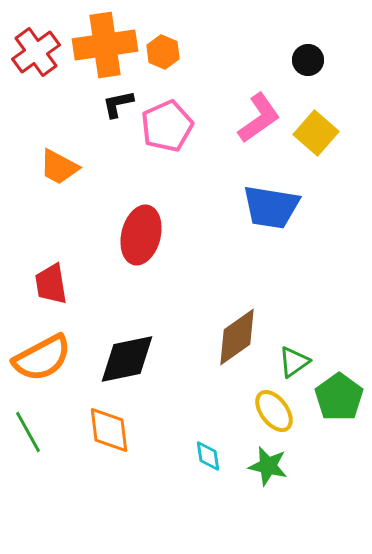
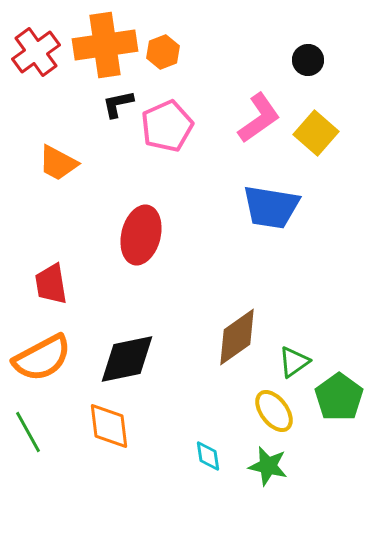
orange hexagon: rotated 16 degrees clockwise
orange trapezoid: moved 1 px left, 4 px up
orange diamond: moved 4 px up
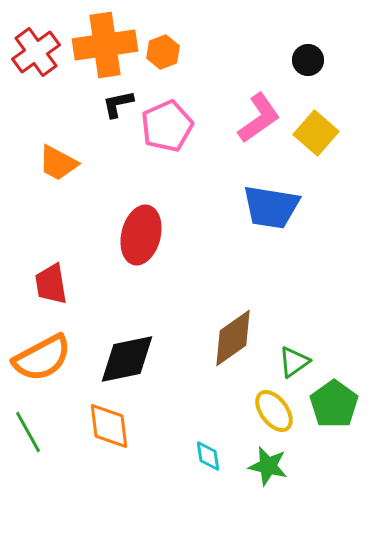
brown diamond: moved 4 px left, 1 px down
green pentagon: moved 5 px left, 7 px down
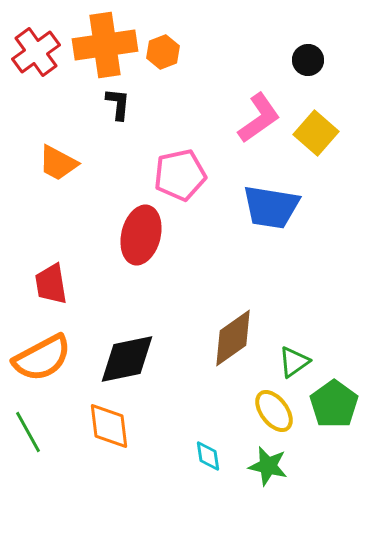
black L-shape: rotated 108 degrees clockwise
pink pentagon: moved 13 px right, 49 px down; rotated 12 degrees clockwise
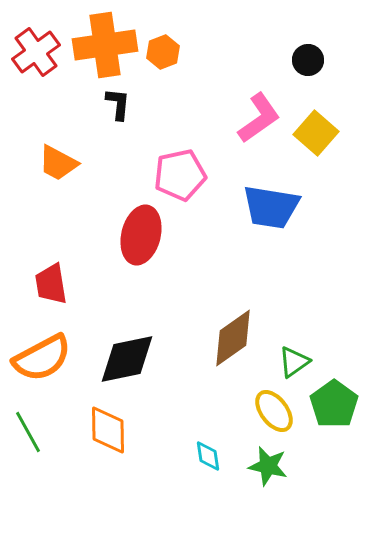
orange diamond: moved 1 px left, 4 px down; rotated 6 degrees clockwise
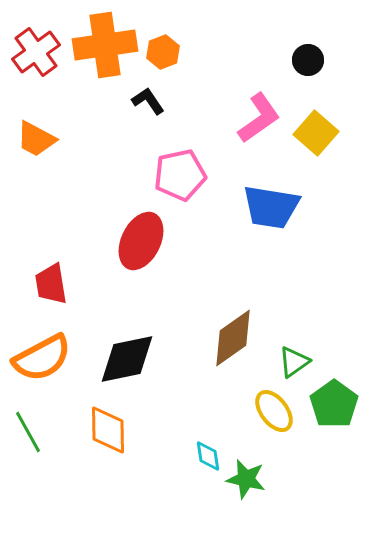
black L-shape: moved 30 px right, 3 px up; rotated 40 degrees counterclockwise
orange trapezoid: moved 22 px left, 24 px up
red ellipse: moved 6 px down; rotated 12 degrees clockwise
green star: moved 22 px left, 13 px down
